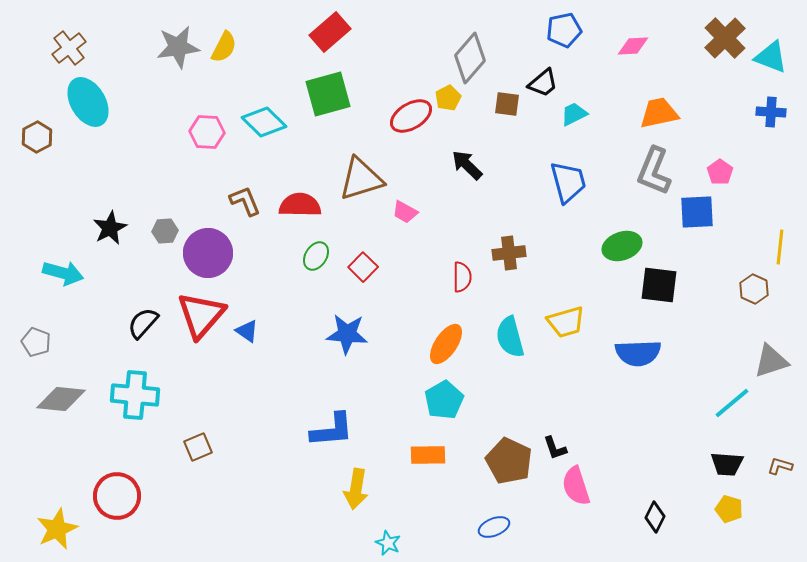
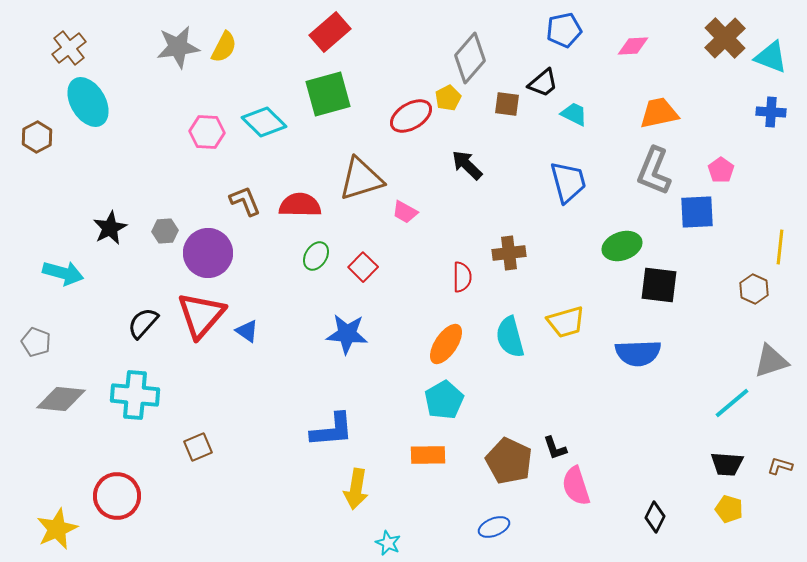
cyan trapezoid at (574, 114): rotated 52 degrees clockwise
pink pentagon at (720, 172): moved 1 px right, 2 px up
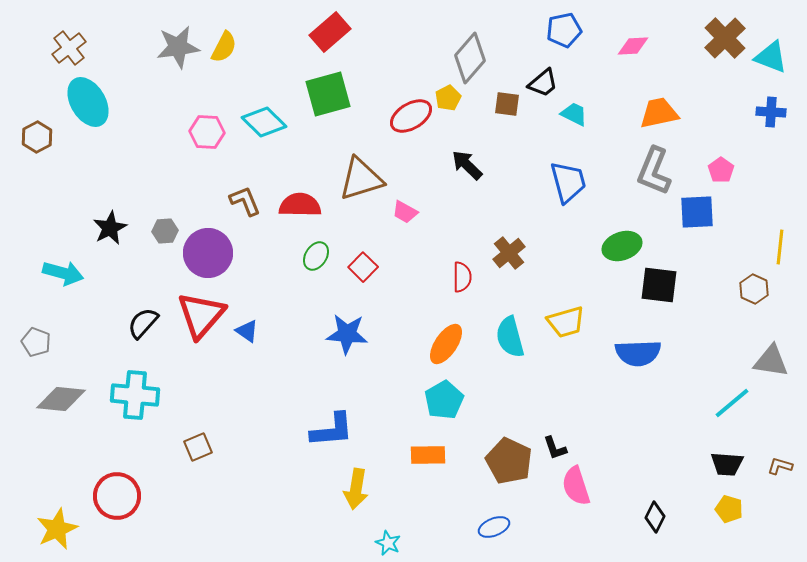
brown cross at (509, 253): rotated 32 degrees counterclockwise
gray triangle at (771, 361): rotated 27 degrees clockwise
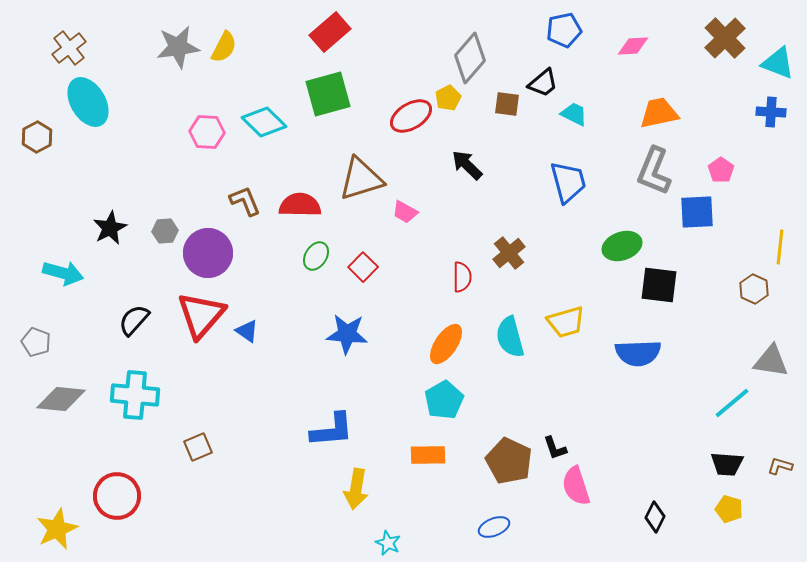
cyan triangle at (771, 57): moved 7 px right, 6 px down
black semicircle at (143, 323): moved 9 px left, 3 px up
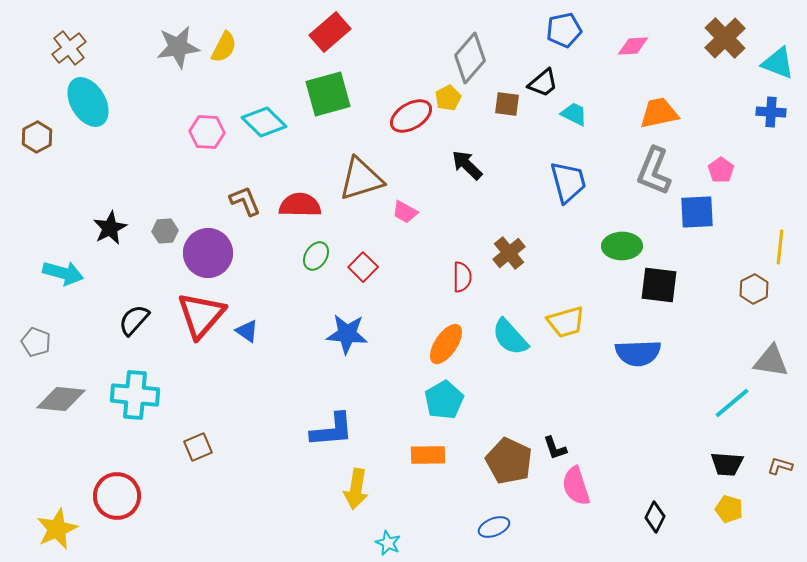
green ellipse at (622, 246): rotated 18 degrees clockwise
brown hexagon at (754, 289): rotated 8 degrees clockwise
cyan semicircle at (510, 337): rotated 27 degrees counterclockwise
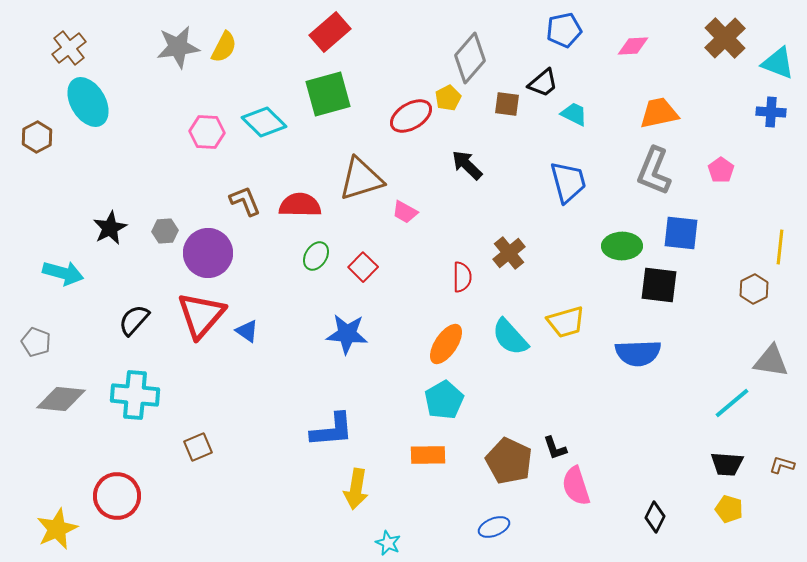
blue square at (697, 212): moved 16 px left, 21 px down; rotated 9 degrees clockwise
brown L-shape at (780, 466): moved 2 px right, 1 px up
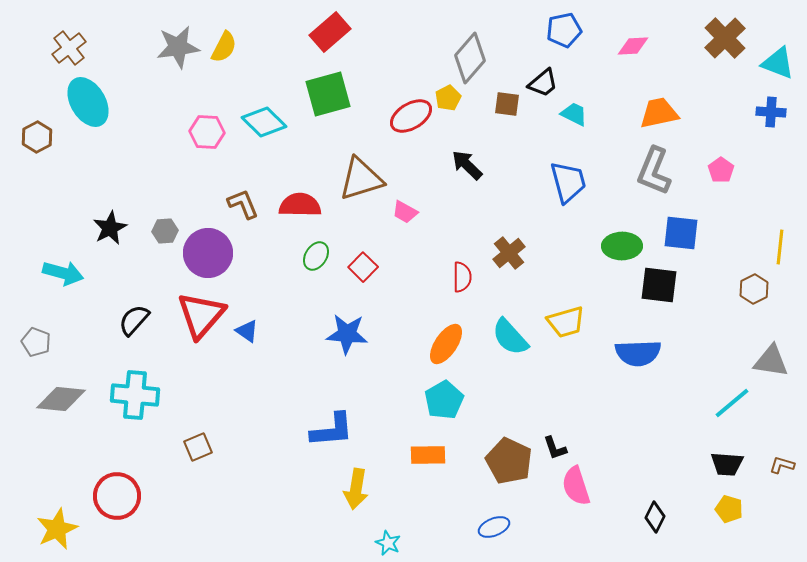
brown L-shape at (245, 201): moved 2 px left, 3 px down
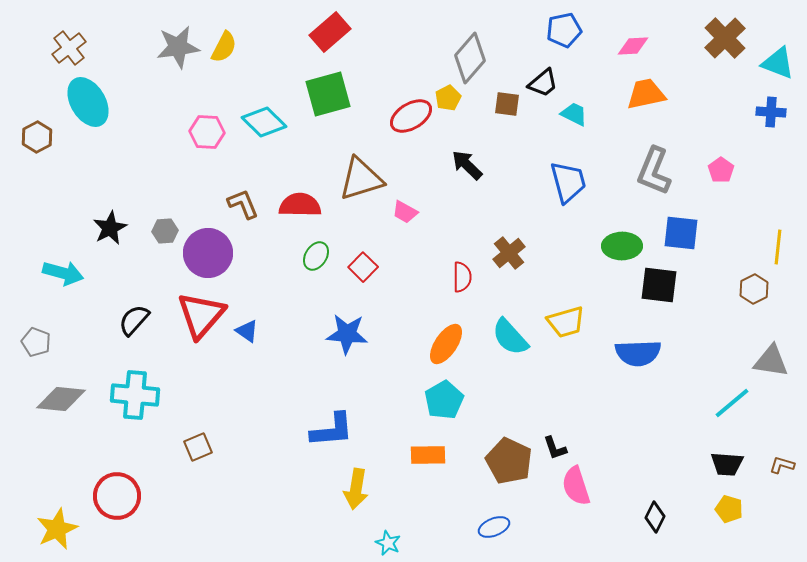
orange trapezoid at (659, 113): moved 13 px left, 19 px up
yellow line at (780, 247): moved 2 px left
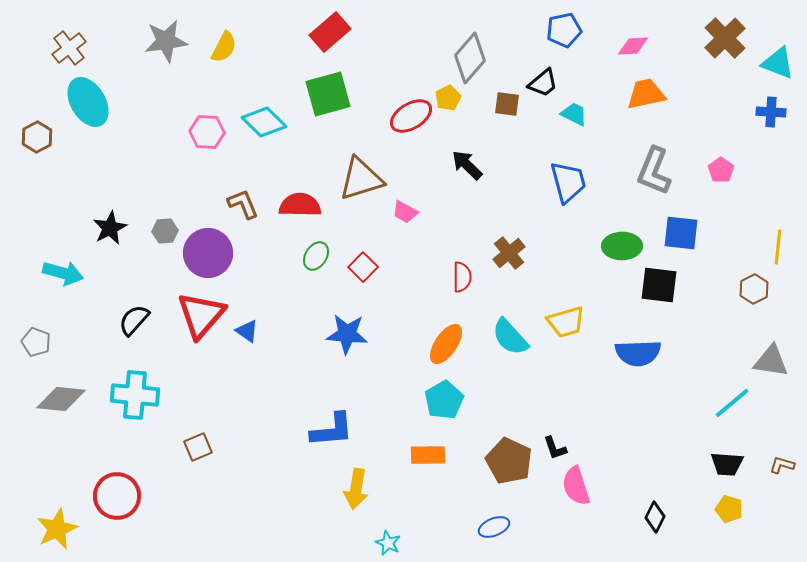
gray star at (178, 47): moved 12 px left, 6 px up
